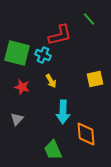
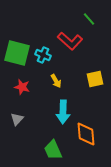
red L-shape: moved 10 px right, 6 px down; rotated 55 degrees clockwise
yellow arrow: moved 5 px right
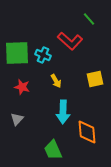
green square: rotated 16 degrees counterclockwise
orange diamond: moved 1 px right, 2 px up
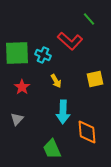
red star: rotated 21 degrees clockwise
green trapezoid: moved 1 px left, 1 px up
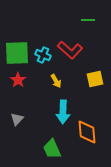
green line: moved 1 px left, 1 px down; rotated 48 degrees counterclockwise
red L-shape: moved 9 px down
red star: moved 4 px left, 7 px up
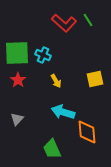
green line: rotated 56 degrees clockwise
red L-shape: moved 6 px left, 27 px up
cyan arrow: rotated 105 degrees clockwise
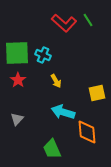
yellow square: moved 2 px right, 14 px down
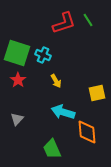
red L-shape: rotated 60 degrees counterclockwise
green square: rotated 20 degrees clockwise
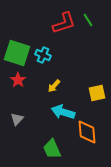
yellow arrow: moved 2 px left, 5 px down; rotated 72 degrees clockwise
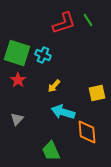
green trapezoid: moved 1 px left, 2 px down
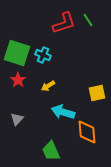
yellow arrow: moved 6 px left; rotated 16 degrees clockwise
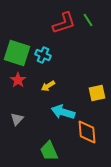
green trapezoid: moved 2 px left
